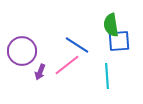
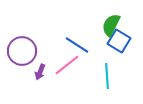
green semicircle: rotated 35 degrees clockwise
blue square: rotated 35 degrees clockwise
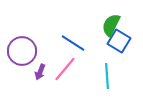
blue line: moved 4 px left, 2 px up
pink line: moved 2 px left, 4 px down; rotated 12 degrees counterclockwise
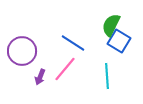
purple arrow: moved 5 px down
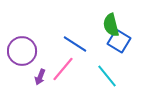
green semicircle: rotated 40 degrees counterclockwise
blue line: moved 2 px right, 1 px down
pink line: moved 2 px left
cyan line: rotated 35 degrees counterclockwise
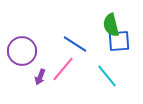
blue square: rotated 35 degrees counterclockwise
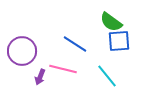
green semicircle: moved 3 px up; rotated 40 degrees counterclockwise
pink line: rotated 64 degrees clockwise
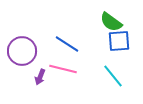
blue line: moved 8 px left
cyan line: moved 6 px right
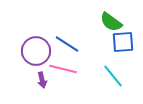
blue square: moved 4 px right, 1 px down
purple circle: moved 14 px right
purple arrow: moved 2 px right, 3 px down; rotated 35 degrees counterclockwise
